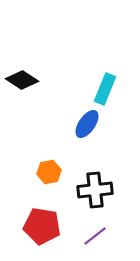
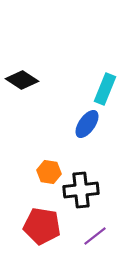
orange hexagon: rotated 20 degrees clockwise
black cross: moved 14 px left
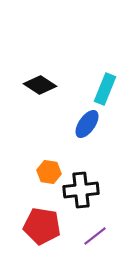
black diamond: moved 18 px right, 5 px down
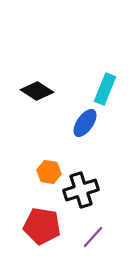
black diamond: moved 3 px left, 6 px down
blue ellipse: moved 2 px left, 1 px up
black cross: rotated 12 degrees counterclockwise
purple line: moved 2 px left, 1 px down; rotated 10 degrees counterclockwise
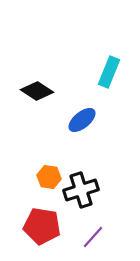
cyan rectangle: moved 4 px right, 17 px up
blue ellipse: moved 3 px left, 3 px up; rotated 16 degrees clockwise
orange hexagon: moved 5 px down
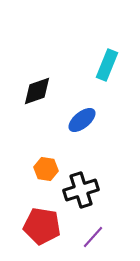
cyan rectangle: moved 2 px left, 7 px up
black diamond: rotated 52 degrees counterclockwise
orange hexagon: moved 3 px left, 8 px up
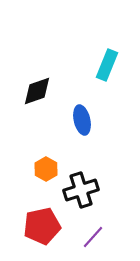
blue ellipse: rotated 64 degrees counterclockwise
orange hexagon: rotated 20 degrees clockwise
red pentagon: rotated 21 degrees counterclockwise
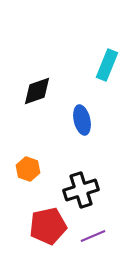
orange hexagon: moved 18 px left; rotated 10 degrees counterclockwise
red pentagon: moved 6 px right
purple line: moved 1 px up; rotated 25 degrees clockwise
